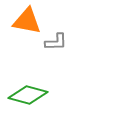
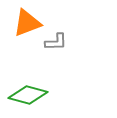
orange triangle: moved 2 px down; rotated 32 degrees counterclockwise
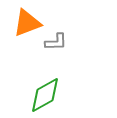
green diamond: moved 17 px right; rotated 45 degrees counterclockwise
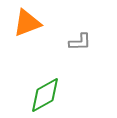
gray L-shape: moved 24 px right
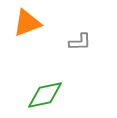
green diamond: rotated 18 degrees clockwise
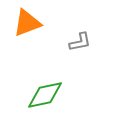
gray L-shape: rotated 10 degrees counterclockwise
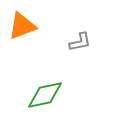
orange triangle: moved 5 px left, 3 px down
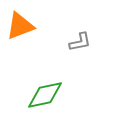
orange triangle: moved 2 px left
